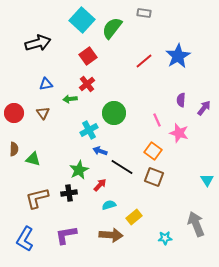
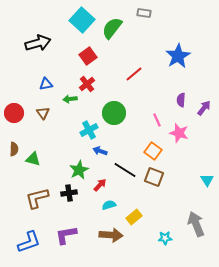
red line: moved 10 px left, 13 px down
black line: moved 3 px right, 3 px down
blue L-shape: moved 4 px right, 3 px down; rotated 140 degrees counterclockwise
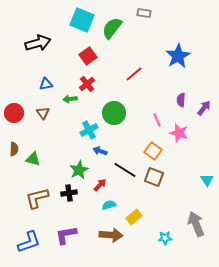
cyan square: rotated 20 degrees counterclockwise
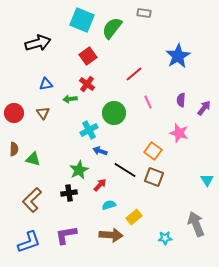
red cross: rotated 14 degrees counterclockwise
pink line: moved 9 px left, 18 px up
brown L-shape: moved 5 px left, 2 px down; rotated 30 degrees counterclockwise
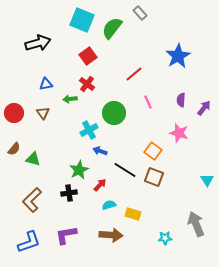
gray rectangle: moved 4 px left; rotated 40 degrees clockwise
brown semicircle: rotated 40 degrees clockwise
yellow rectangle: moved 1 px left, 3 px up; rotated 56 degrees clockwise
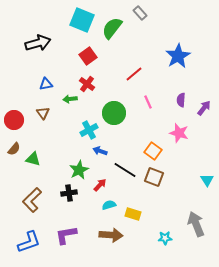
red circle: moved 7 px down
